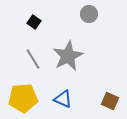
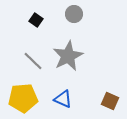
gray circle: moved 15 px left
black square: moved 2 px right, 2 px up
gray line: moved 2 px down; rotated 15 degrees counterclockwise
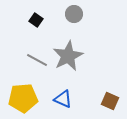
gray line: moved 4 px right, 1 px up; rotated 15 degrees counterclockwise
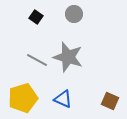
black square: moved 3 px up
gray star: moved 1 px down; rotated 28 degrees counterclockwise
yellow pentagon: rotated 12 degrees counterclockwise
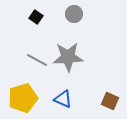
gray star: rotated 20 degrees counterclockwise
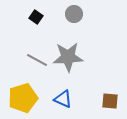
brown square: rotated 18 degrees counterclockwise
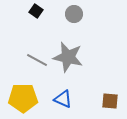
black square: moved 6 px up
gray star: rotated 16 degrees clockwise
yellow pentagon: rotated 16 degrees clockwise
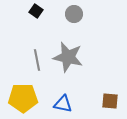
gray line: rotated 50 degrees clockwise
blue triangle: moved 5 px down; rotated 12 degrees counterclockwise
